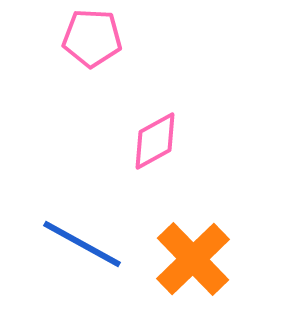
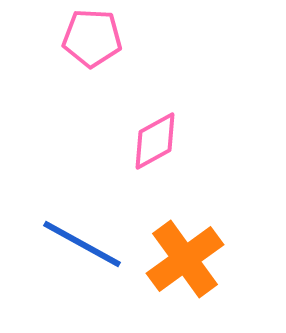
orange cross: moved 8 px left; rotated 8 degrees clockwise
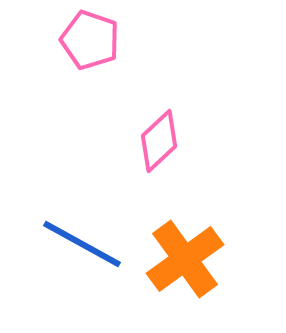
pink pentagon: moved 2 px left, 2 px down; rotated 16 degrees clockwise
pink diamond: moved 4 px right; rotated 14 degrees counterclockwise
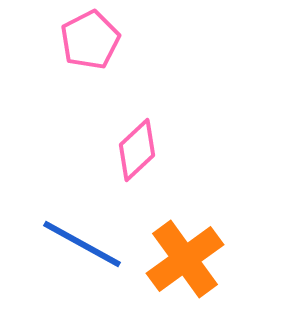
pink pentagon: rotated 26 degrees clockwise
pink diamond: moved 22 px left, 9 px down
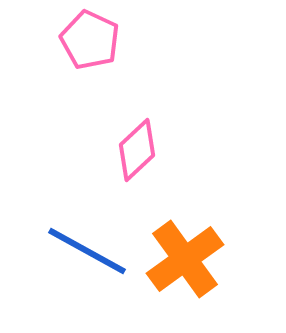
pink pentagon: rotated 20 degrees counterclockwise
blue line: moved 5 px right, 7 px down
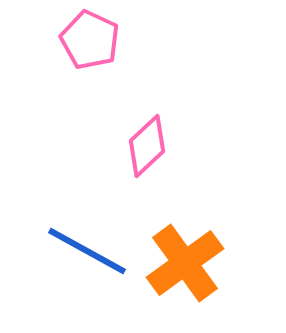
pink diamond: moved 10 px right, 4 px up
orange cross: moved 4 px down
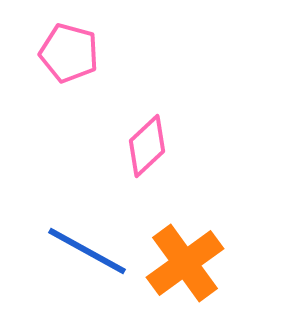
pink pentagon: moved 21 px left, 13 px down; rotated 10 degrees counterclockwise
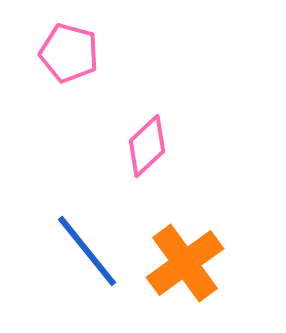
blue line: rotated 22 degrees clockwise
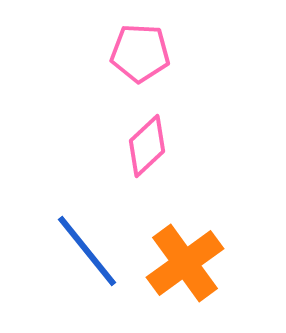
pink pentagon: moved 71 px right; rotated 12 degrees counterclockwise
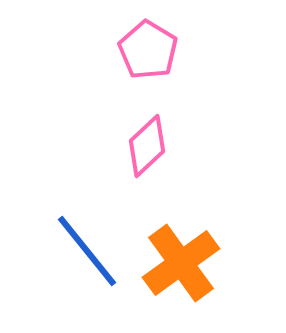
pink pentagon: moved 8 px right, 3 px up; rotated 28 degrees clockwise
orange cross: moved 4 px left
